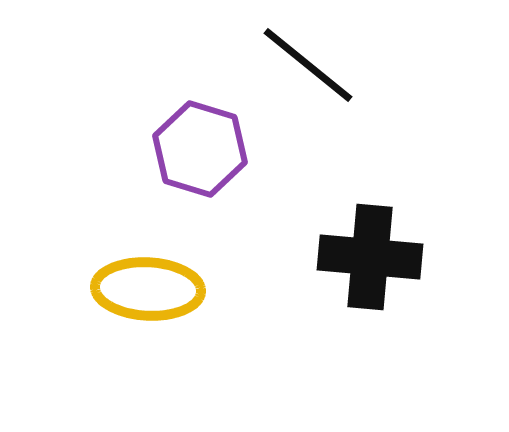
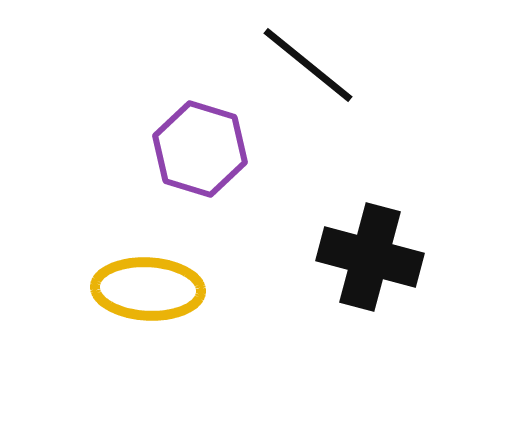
black cross: rotated 10 degrees clockwise
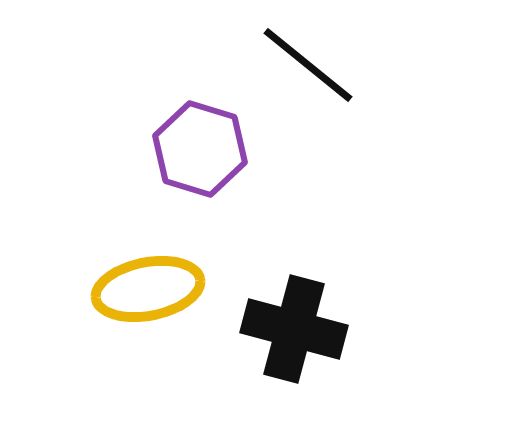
black cross: moved 76 px left, 72 px down
yellow ellipse: rotated 14 degrees counterclockwise
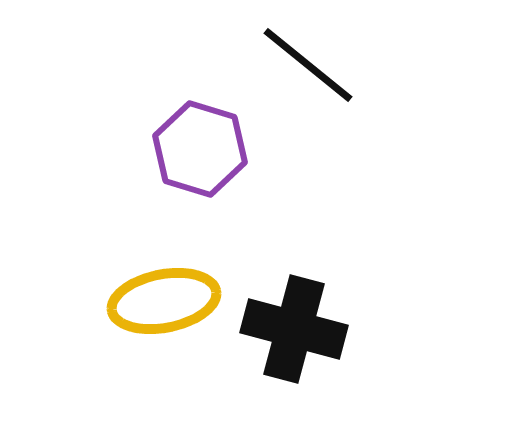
yellow ellipse: moved 16 px right, 12 px down
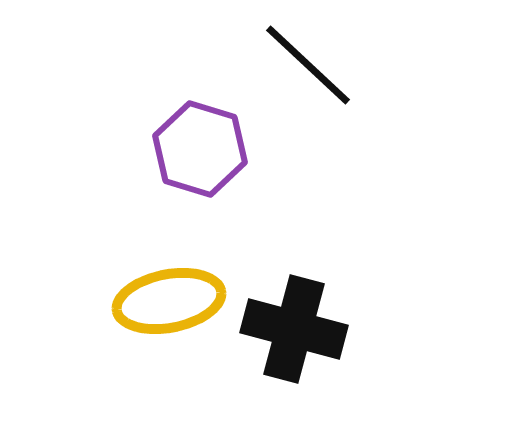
black line: rotated 4 degrees clockwise
yellow ellipse: moved 5 px right
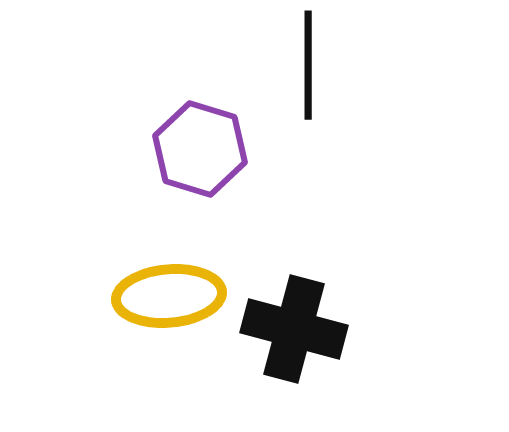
black line: rotated 47 degrees clockwise
yellow ellipse: moved 5 px up; rotated 6 degrees clockwise
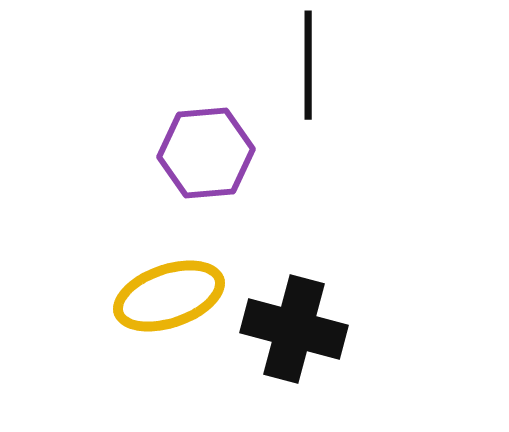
purple hexagon: moved 6 px right, 4 px down; rotated 22 degrees counterclockwise
yellow ellipse: rotated 14 degrees counterclockwise
